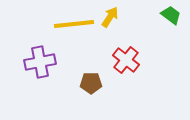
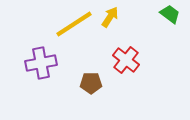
green trapezoid: moved 1 px left, 1 px up
yellow line: rotated 27 degrees counterclockwise
purple cross: moved 1 px right, 1 px down
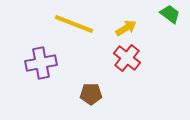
yellow arrow: moved 16 px right, 11 px down; rotated 25 degrees clockwise
yellow line: rotated 54 degrees clockwise
red cross: moved 1 px right, 2 px up
brown pentagon: moved 11 px down
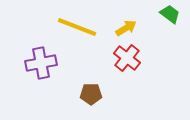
yellow line: moved 3 px right, 3 px down
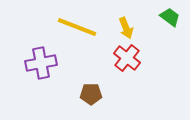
green trapezoid: moved 3 px down
yellow arrow: rotated 100 degrees clockwise
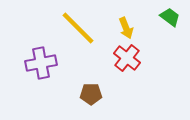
yellow line: moved 1 px right, 1 px down; rotated 24 degrees clockwise
